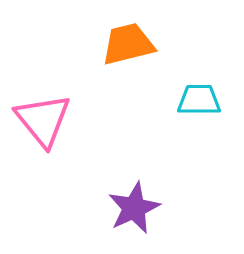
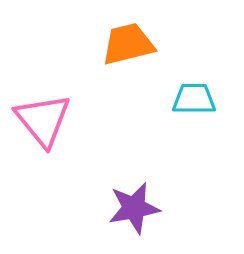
cyan trapezoid: moved 5 px left, 1 px up
purple star: rotated 14 degrees clockwise
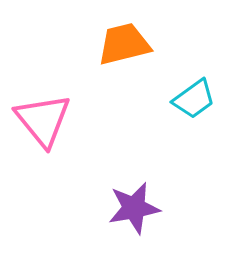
orange trapezoid: moved 4 px left
cyan trapezoid: rotated 144 degrees clockwise
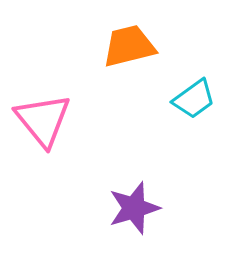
orange trapezoid: moved 5 px right, 2 px down
purple star: rotated 6 degrees counterclockwise
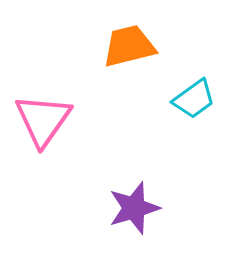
pink triangle: rotated 14 degrees clockwise
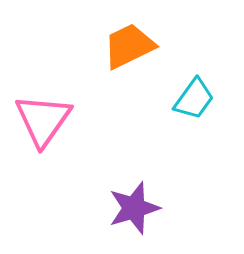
orange trapezoid: rotated 12 degrees counterclockwise
cyan trapezoid: rotated 18 degrees counterclockwise
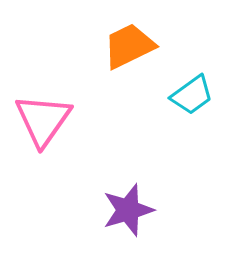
cyan trapezoid: moved 2 px left, 4 px up; rotated 18 degrees clockwise
purple star: moved 6 px left, 2 px down
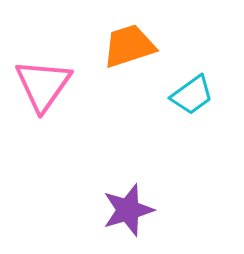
orange trapezoid: rotated 8 degrees clockwise
pink triangle: moved 35 px up
